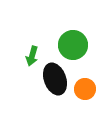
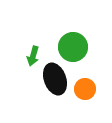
green circle: moved 2 px down
green arrow: moved 1 px right
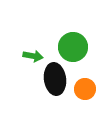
green arrow: rotated 96 degrees counterclockwise
black ellipse: rotated 12 degrees clockwise
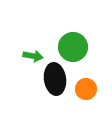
orange circle: moved 1 px right
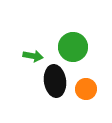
black ellipse: moved 2 px down
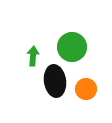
green circle: moved 1 px left
green arrow: rotated 96 degrees counterclockwise
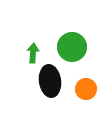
green arrow: moved 3 px up
black ellipse: moved 5 px left
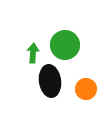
green circle: moved 7 px left, 2 px up
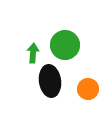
orange circle: moved 2 px right
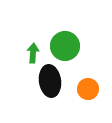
green circle: moved 1 px down
